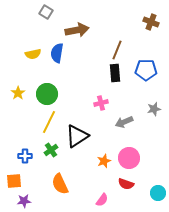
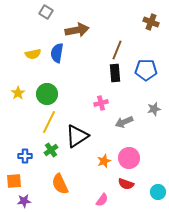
cyan circle: moved 1 px up
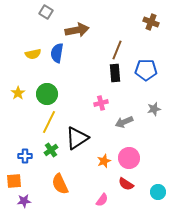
black triangle: moved 2 px down
red semicircle: rotated 14 degrees clockwise
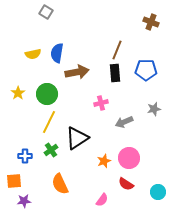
brown arrow: moved 42 px down
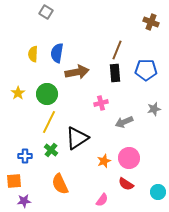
yellow semicircle: rotated 105 degrees clockwise
green cross: rotated 16 degrees counterclockwise
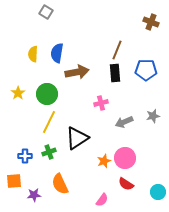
gray star: moved 1 px left, 7 px down
green cross: moved 2 px left, 2 px down; rotated 32 degrees clockwise
pink circle: moved 4 px left
purple star: moved 10 px right, 6 px up
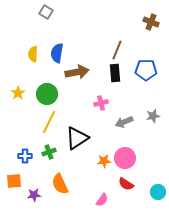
orange star: rotated 16 degrees clockwise
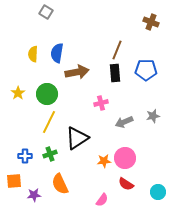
green cross: moved 1 px right, 2 px down
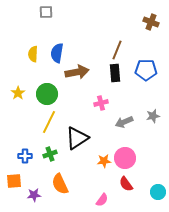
gray square: rotated 32 degrees counterclockwise
red semicircle: rotated 21 degrees clockwise
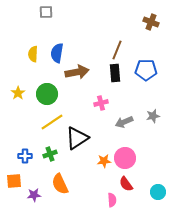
yellow line: moved 3 px right; rotated 30 degrees clockwise
pink semicircle: moved 10 px right; rotated 40 degrees counterclockwise
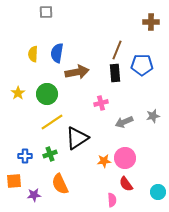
brown cross: rotated 21 degrees counterclockwise
blue pentagon: moved 4 px left, 5 px up
